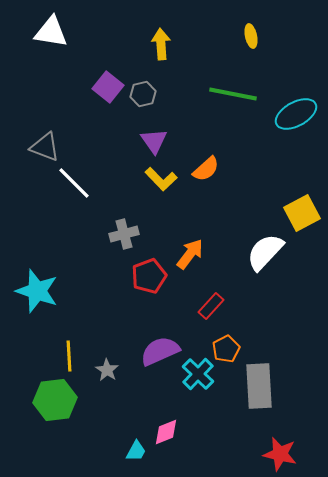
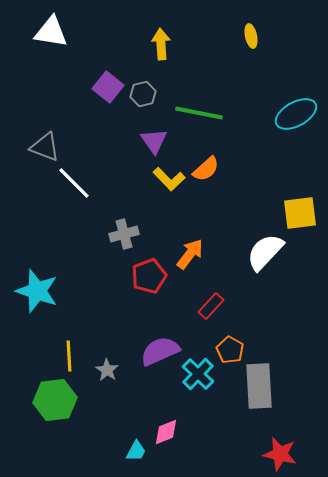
green line: moved 34 px left, 19 px down
yellow L-shape: moved 8 px right
yellow square: moved 2 px left; rotated 21 degrees clockwise
orange pentagon: moved 4 px right, 1 px down; rotated 16 degrees counterclockwise
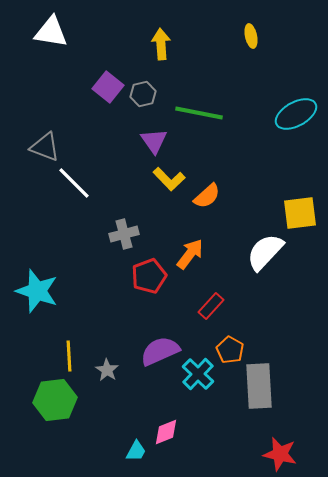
orange semicircle: moved 1 px right, 27 px down
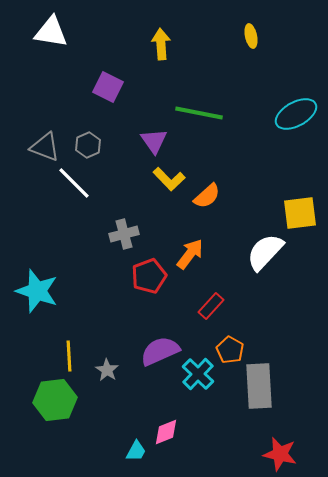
purple square: rotated 12 degrees counterclockwise
gray hexagon: moved 55 px left, 51 px down; rotated 10 degrees counterclockwise
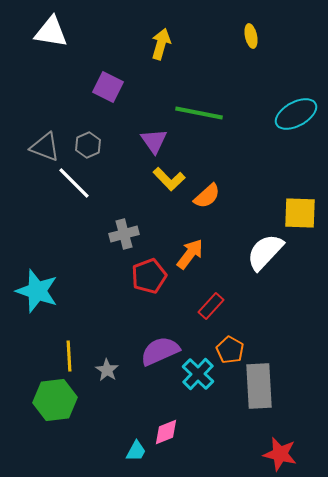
yellow arrow: rotated 20 degrees clockwise
yellow square: rotated 9 degrees clockwise
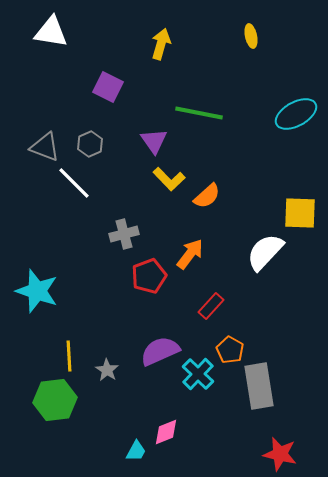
gray hexagon: moved 2 px right, 1 px up
gray rectangle: rotated 6 degrees counterclockwise
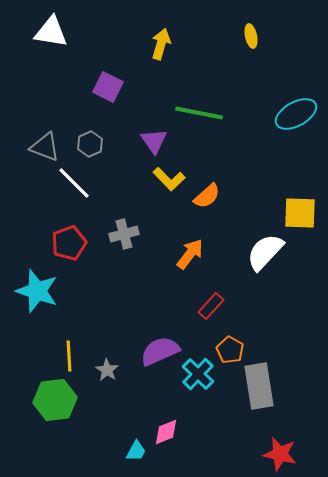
red pentagon: moved 80 px left, 33 px up
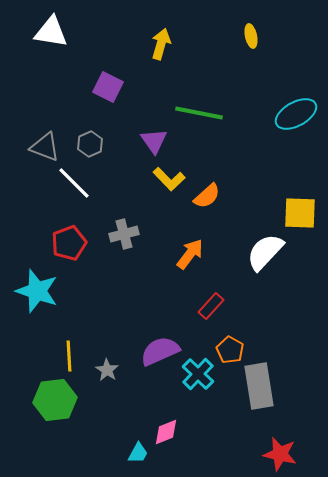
cyan trapezoid: moved 2 px right, 2 px down
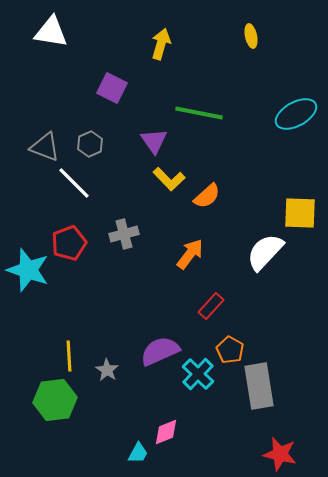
purple square: moved 4 px right, 1 px down
cyan star: moved 9 px left, 21 px up
